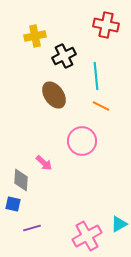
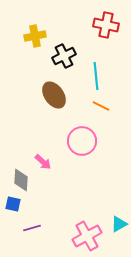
pink arrow: moved 1 px left, 1 px up
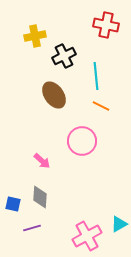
pink arrow: moved 1 px left, 1 px up
gray diamond: moved 19 px right, 17 px down
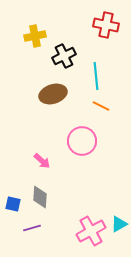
brown ellipse: moved 1 px left, 1 px up; rotated 72 degrees counterclockwise
pink cross: moved 4 px right, 5 px up
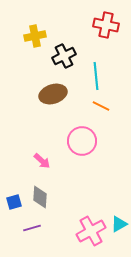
blue square: moved 1 px right, 2 px up; rotated 28 degrees counterclockwise
